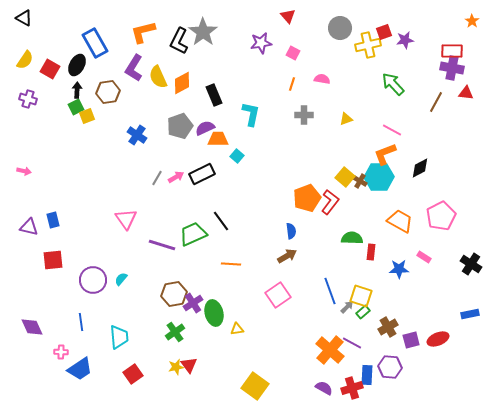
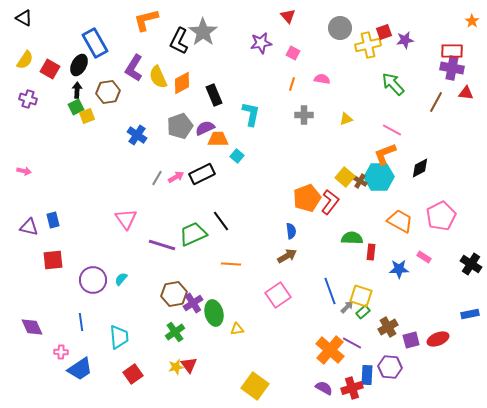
orange L-shape at (143, 32): moved 3 px right, 12 px up
black ellipse at (77, 65): moved 2 px right
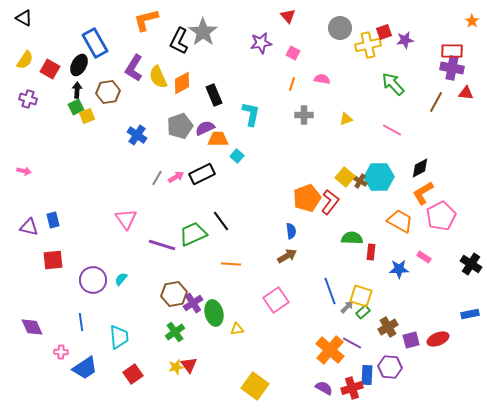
orange L-shape at (385, 154): moved 38 px right, 39 px down; rotated 10 degrees counterclockwise
pink square at (278, 295): moved 2 px left, 5 px down
blue trapezoid at (80, 369): moved 5 px right, 1 px up
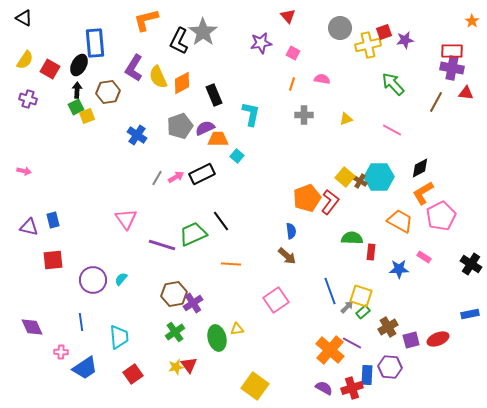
blue rectangle at (95, 43): rotated 24 degrees clockwise
brown arrow at (287, 256): rotated 72 degrees clockwise
green ellipse at (214, 313): moved 3 px right, 25 px down
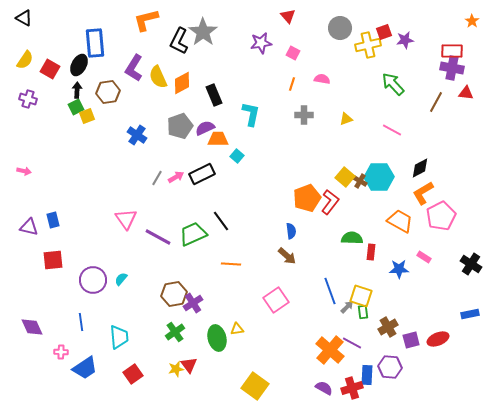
purple line at (162, 245): moved 4 px left, 8 px up; rotated 12 degrees clockwise
green rectangle at (363, 312): rotated 56 degrees counterclockwise
yellow star at (176, 367): moved 2 px down
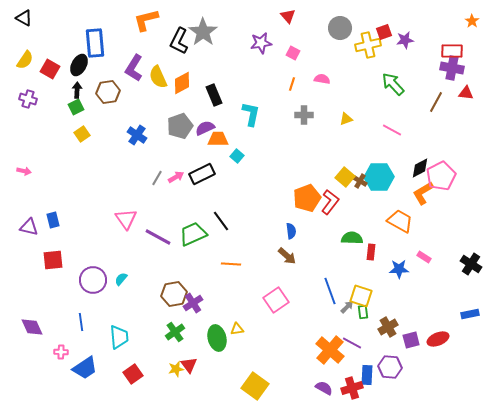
yellow square at (87, 116): moved 5 px left, 18 px down; rotated 14 degrees counterclockwise
pink pentagon at (441, 216): moved 40 px up
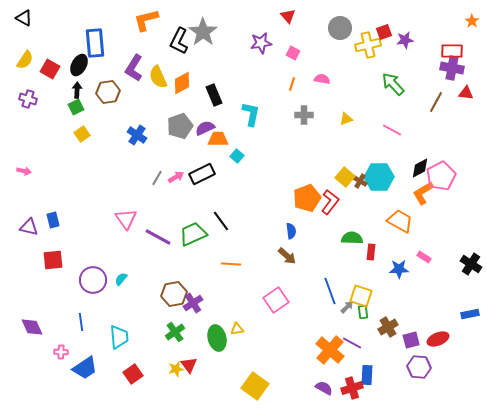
purple hexagon at (390, 367): moved 29 px right
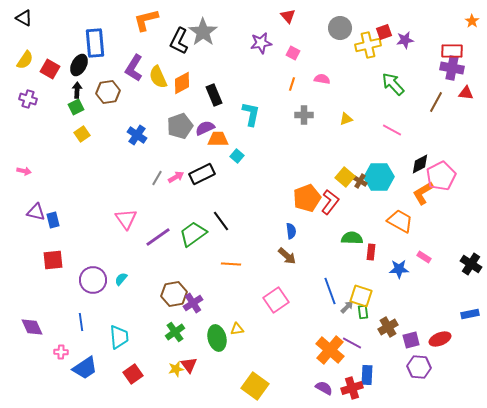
black diamond at (420, 168): moved 4 px up
purple triangle at (29, 227): moved 7 px right, 15 px up
green trapezoid at (193, 234): rotated 12 degrees counterclockwise
purple line at (158, 237): rotated 64 degrees counterclockwise
red ellipse at (438, 339): moved 2 px right
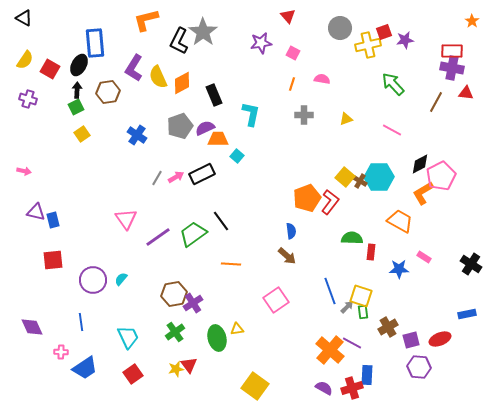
blue rectangle at (470, 314): moved 3 px left
cyan trapezoid at (119, 337): moved 9 px right; rotated 20 degrees counterclockwise
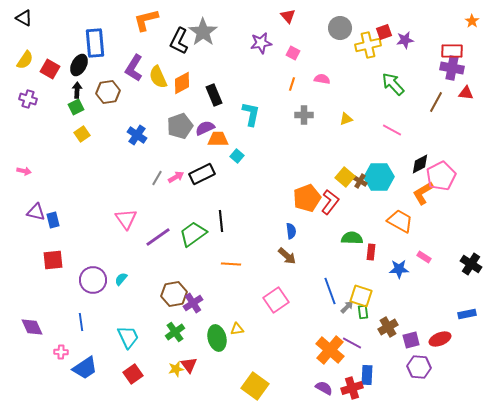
black line at (221, 221): rotated 30 degrees clockwise
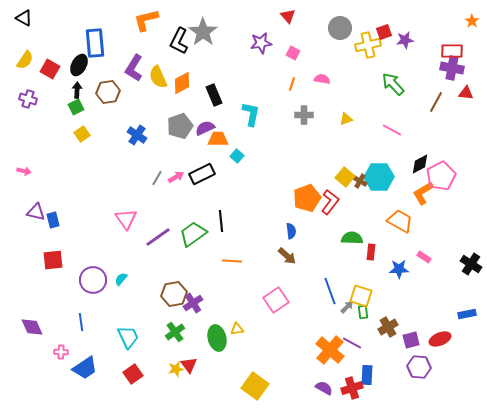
orange line at (231, 264): moved 1 px right, 3 px up
